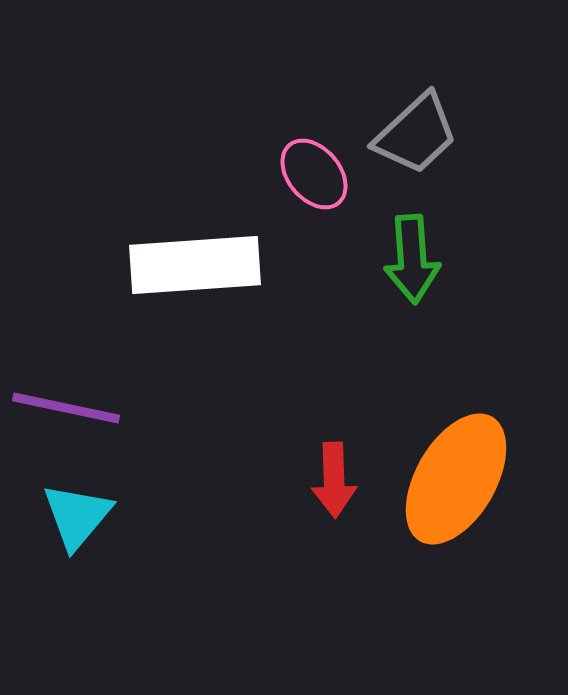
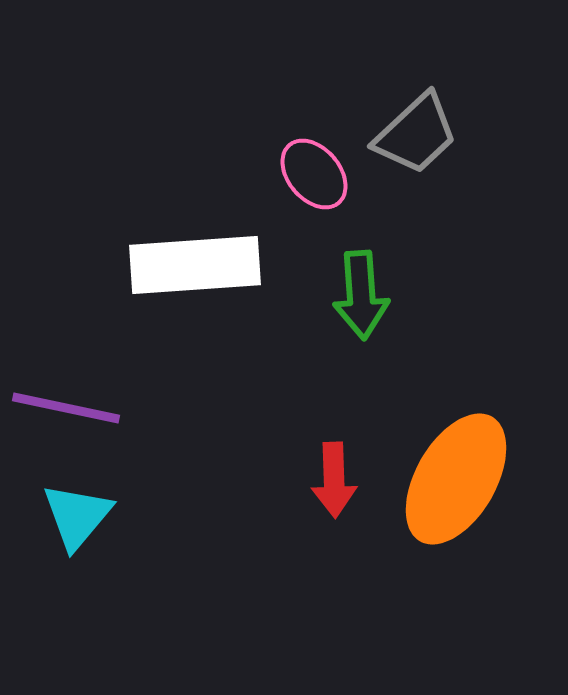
green arrow: moved 51 px left, 36 px down
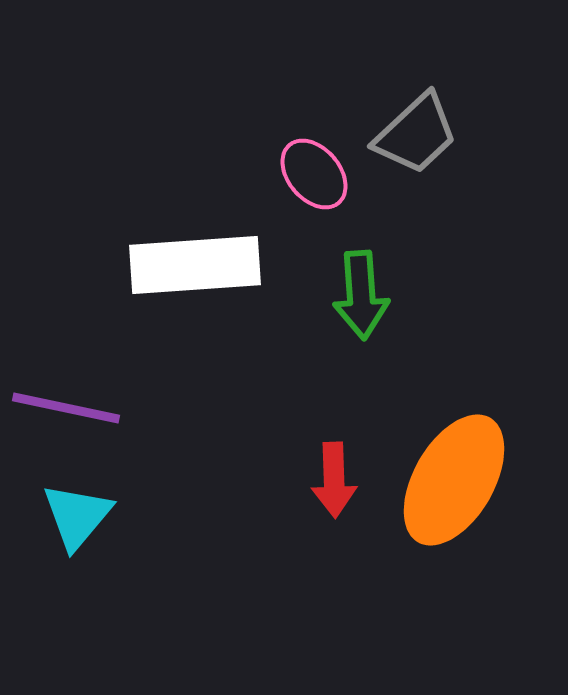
orange ellipse: moved 2 px left, 1 px down
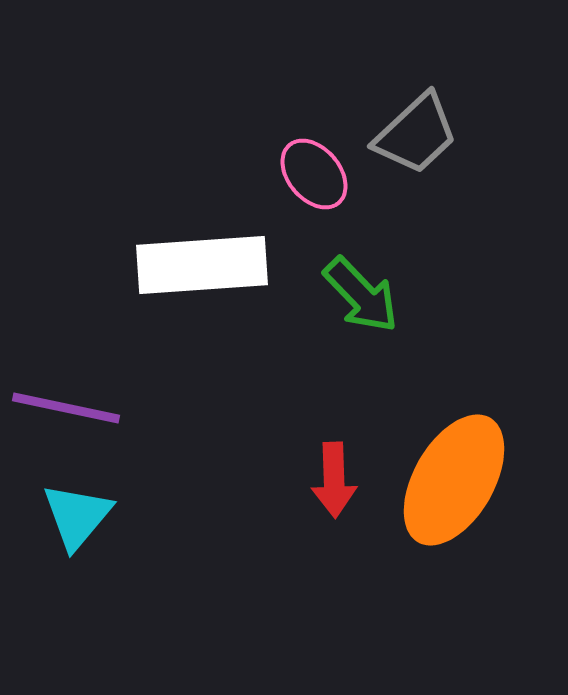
white rectangle: moved 7 px right
green arrow: rotated 40 degrees counterclockwise
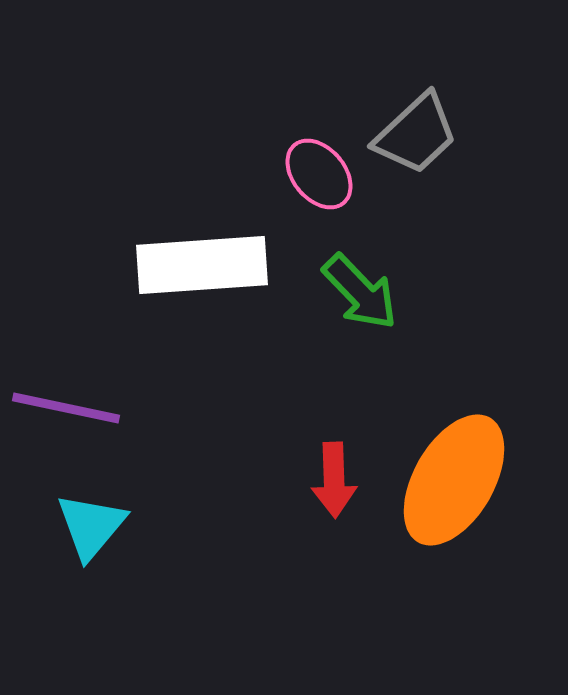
pink ellipse: moved 5 px right
green arrow: moved 1 px left, 3 px up
cyan triangle: moved 14 px right, 10 px down
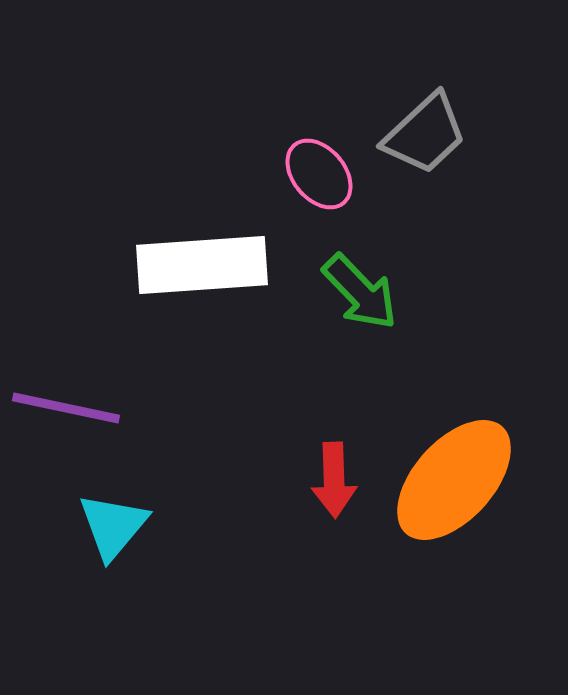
gray trapezoid: moved 9 px right
orange ellipse: rotated 12 degrees clockwise
cyan triangle: moved 22 px right
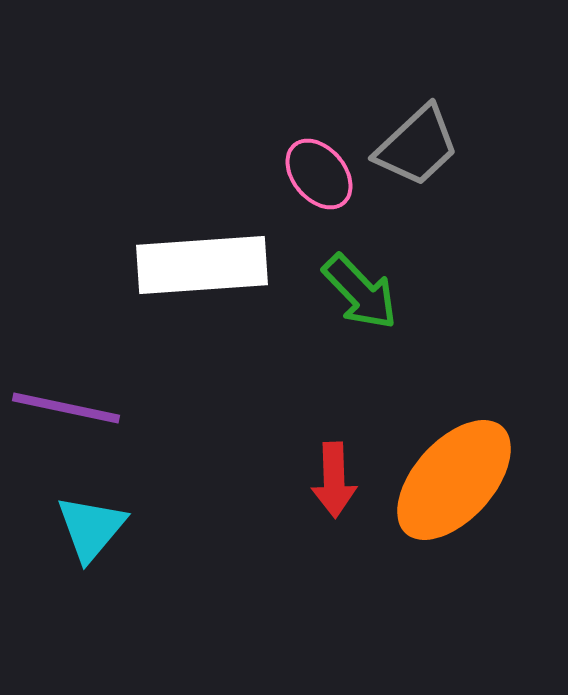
gray trapezoid: moved 8 px left, 12 px down
cyan triangle: moved 22 px left, 2 px down
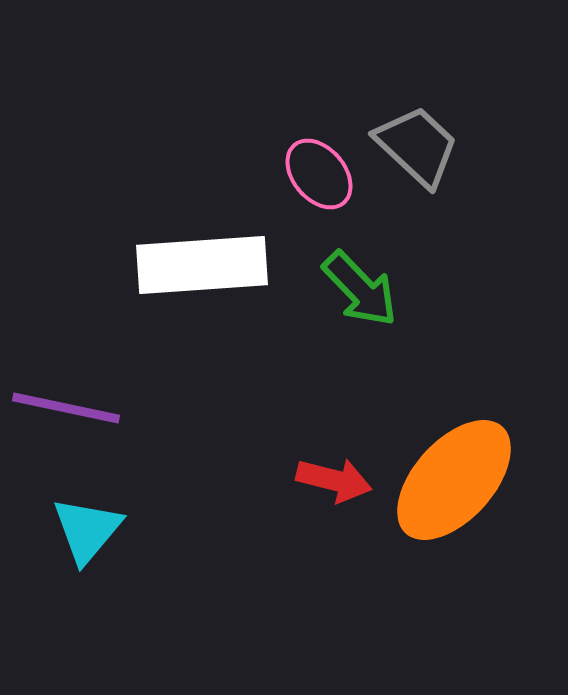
gray trapezoid: rotated 94 degrees counterclockwise
green arrow: moved 3 px up
red arrow: rotated 74 degrees counterclockwise
cyan triangle: moved 4 px left, 2 px down
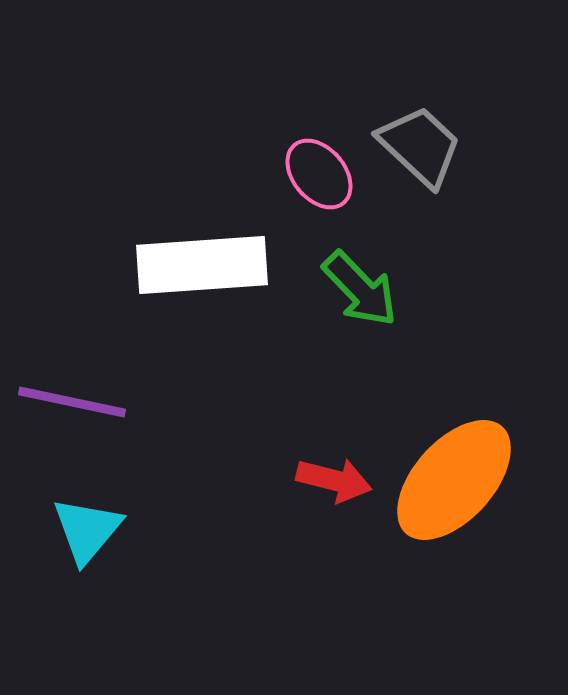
gray trapezoid: moved 3 px right
purple line: moved 6 px right, 6 px up
